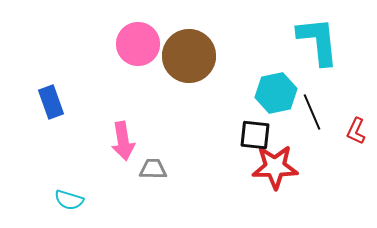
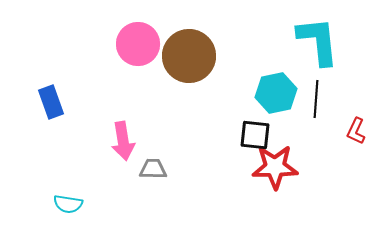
black line: moved 4 px right, 13 px up; rotated 27 degrees clockwise
cyan semicircle: moved 1 px left, 4 px down; rotated 8 degrees counterclockwise
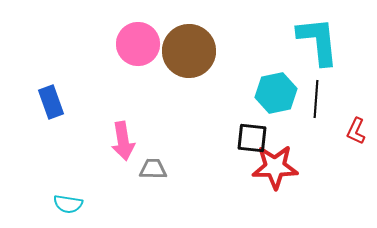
brown circle: moved 5 px up
black square: moved 3 px left, 3 px down
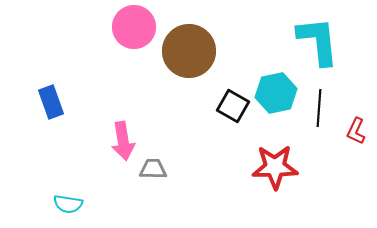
pink circle: moved 4 px left, 17 px up
black line: moved 3 px right, 9 px down
black square: moved 19 px left, 32 px up; rotated 24 degrees clockwise
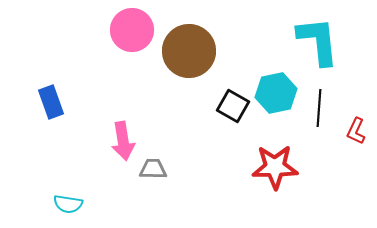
pink circle: moved 2 px left, 3 px down
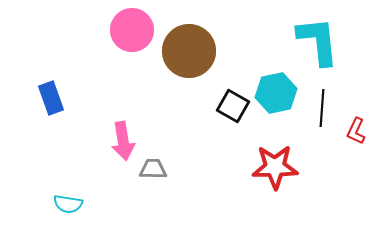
blue rectangle: moved 4 px up
black line: moved 3 px right
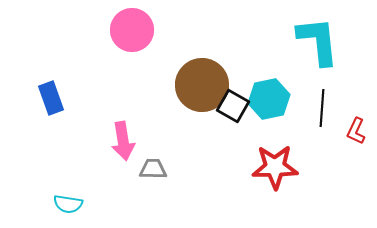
brown circle: moved 13 px right, 34 px down
cyan hexagon: moved 7 px left, 6 px down
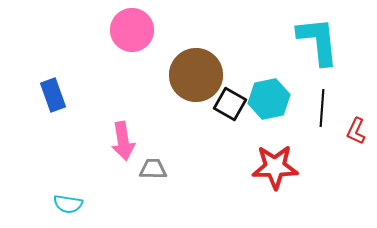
brown circle: moved 6 px left, 10 px up
blue rectangle: moved 2 px right, 3 px up
black square: moved 3 px left, 2 px up
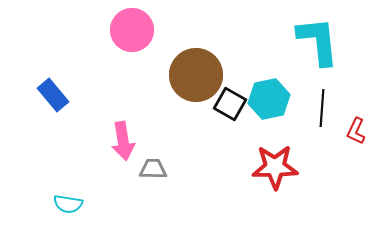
blue rectangle: rotated 20 degrees counterclockwise
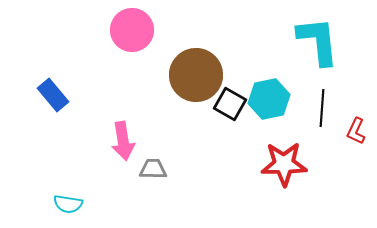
red star: moved 9 px right, 3 px up
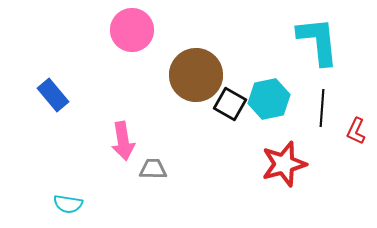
red star: rotated 15 degrees counterclockwise
